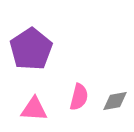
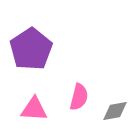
gray diamond: moved 10 px down
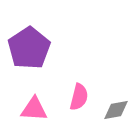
purple pentagon: moved 2 px left, 1 px up
gray diamond: moved 1 px right, 1 px up
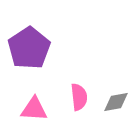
pink semicircle: rotated 20 degrees counterclockwise
gray diamond: moved 8 px up
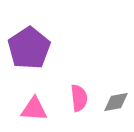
pink semicircle: moved 1 px down
